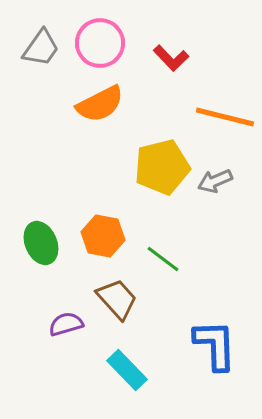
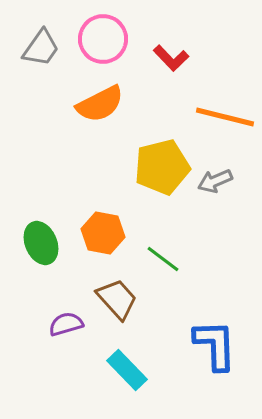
pink circle: moved 3 px right, 4 px up
orange hexagon: moved 3 px up
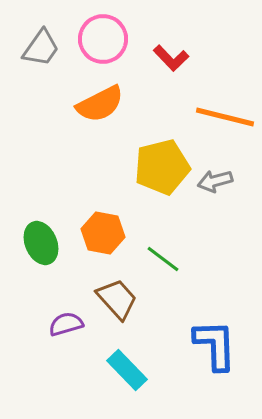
gray arrow: rotated 8 degrees clockwise
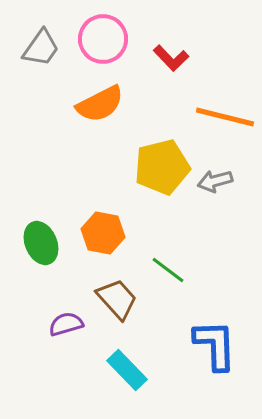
green line: moved 5 px right, 11 px down
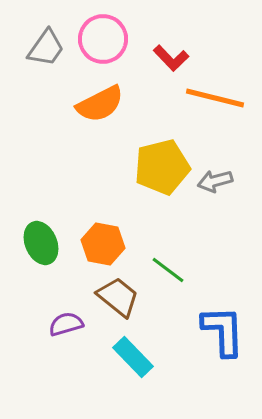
gray trapezoid: moved 5 px right
orange line: moved 10 px left, 19 px up
orange hexagon: moved 11 px down
brown trapezoid: moved 1 px right, 2 px up; rotated 9 degrees counterclockwise
blue L-shape: moved 8 px right, 14 px up
cyan rectangle: moved 6 px right, 13 px up
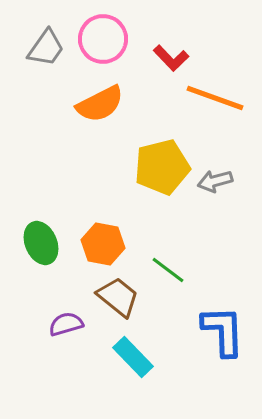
orange line: rotated 6 degrees clockwise
